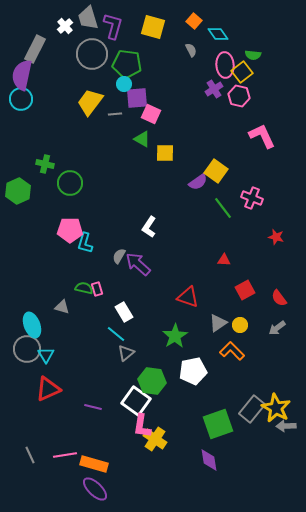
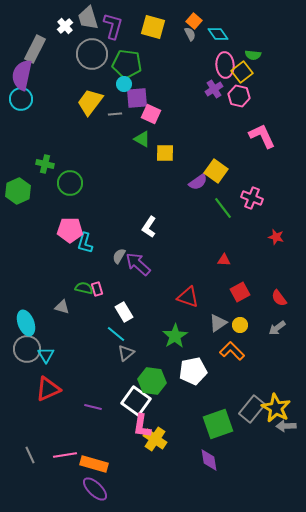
gray semicircle at (191, 50): moved 1 px left, 16 px up
red square at (245, 290): moved 5 px left, 2 px down
cyan ellipse at (32, 325): moved 6 px left, 2 px up
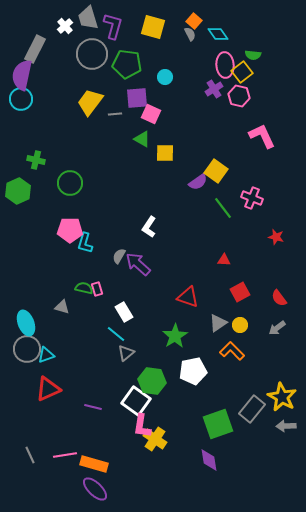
cyan circle at (124, 84): moved 41 px right, 7 px up
green cross at (45, 164): moved 9 px left, 4 px up
cyan triangle at (46, 355): rotated 42 degrees clockwise
yellow star at (276, 408): moved 6 px right, 11 px up
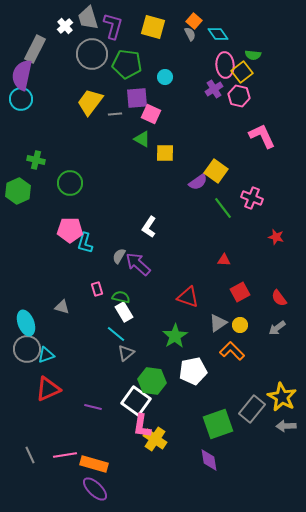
green semicircle at (84, 288): moved 37 px right, 9 px down
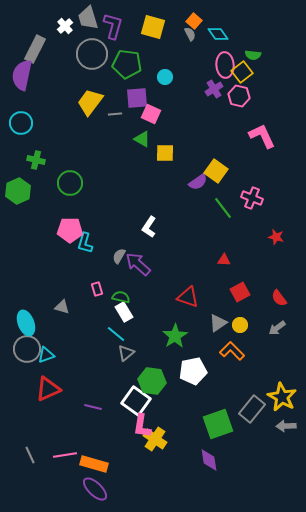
cyan circle at (21, 99): moved 24 px down
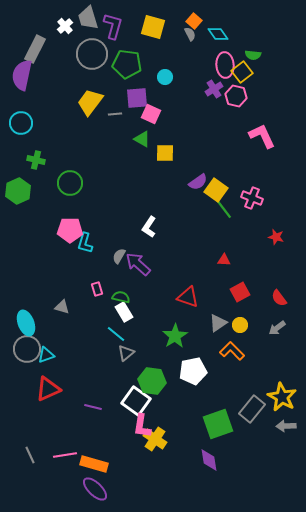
pink hexagon at (239, 96): moved 3 px left
yellow square at (216, 171): moved 19 px down
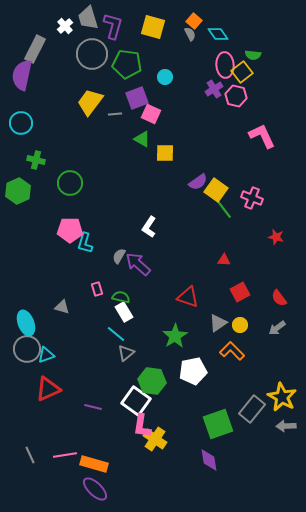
purple square at (137, 98): rotated 15 degrees counterclockwise
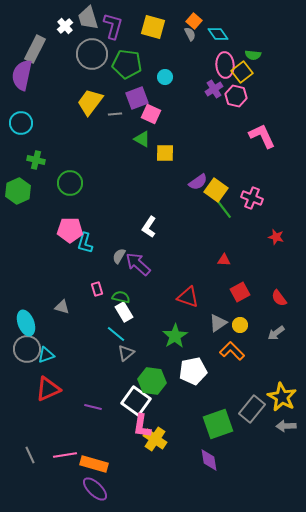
gray arrow at (277, 328): moved 1 px left, 5 px down
